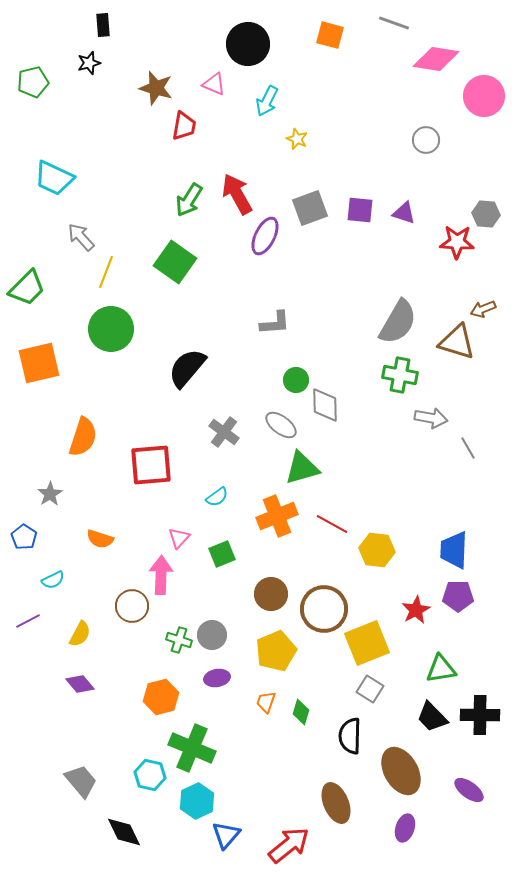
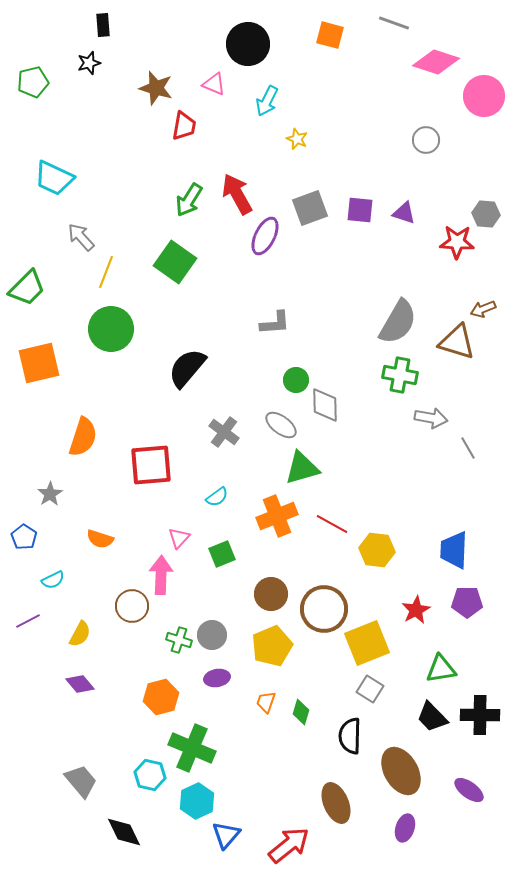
pink diamond at (436, 59): moved 3 px down; rotated 9 degrees clockwise
purple pentagon at (458, 596): moved 9 px right, 6 px down
yellow pentagon at (276, 651): moved 4 px left, 5 px up
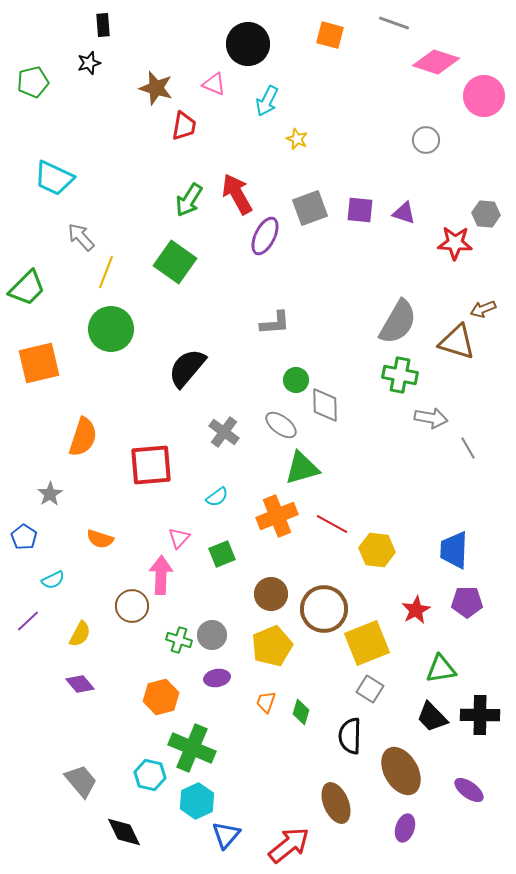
red star at (457, 242): moved 2 px left, 1 px down
purple line at (28, 621): rotated 15 degrees counterclockwise
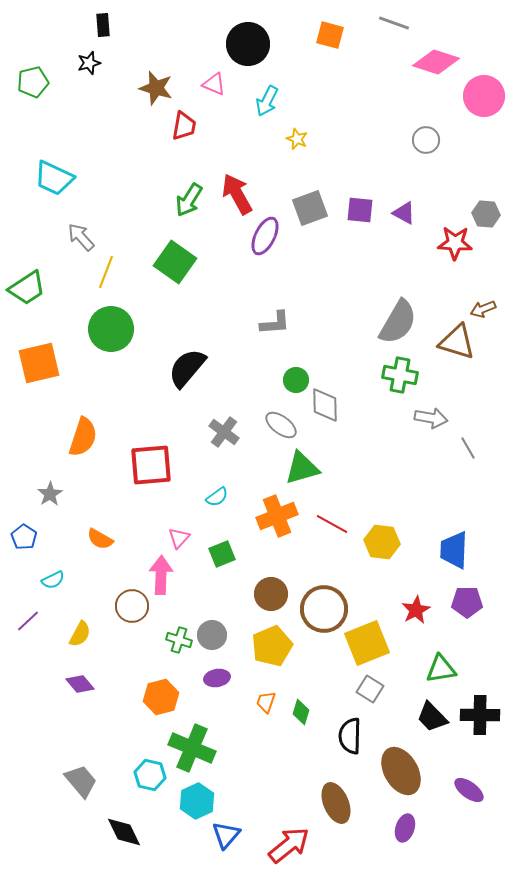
purple triangle at (404, 213): rotated 10 degrees clockwise
green trapezoid at (27, 288): rotated 12 degrees clockwise
orange semicircle at (100, 539): rotated 12 degrees clockwise
yellow hexagon at (377, 550): moved 5 px right, 8 px up
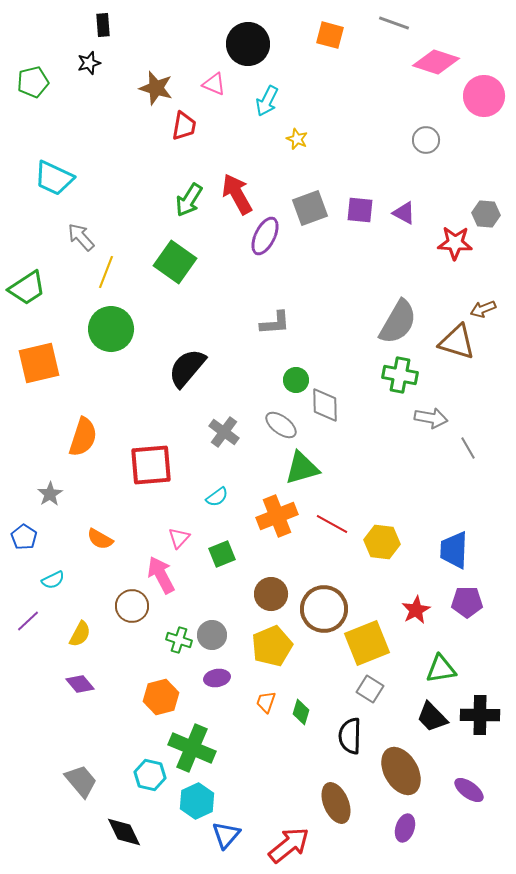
pink arrow at (161, 575): rotated 30 degrees counterclockwise
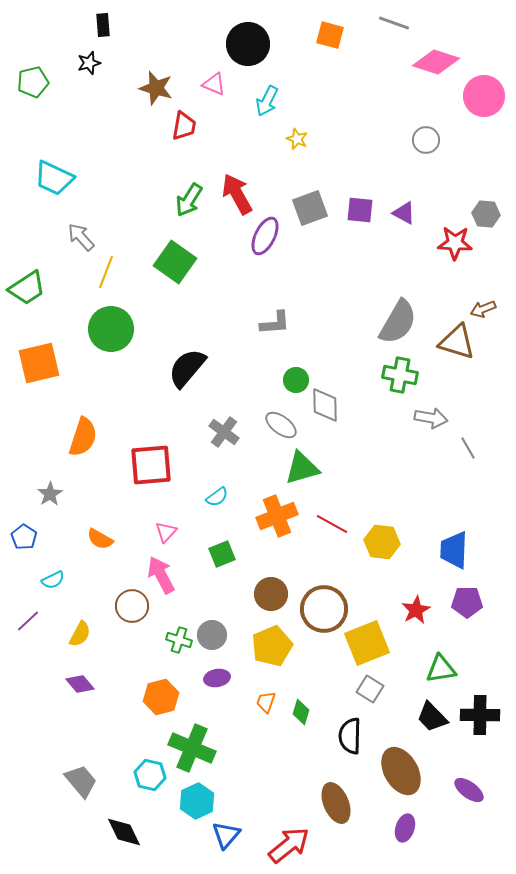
pink triangle at (179, 538): moved 13 px left, 6 px up
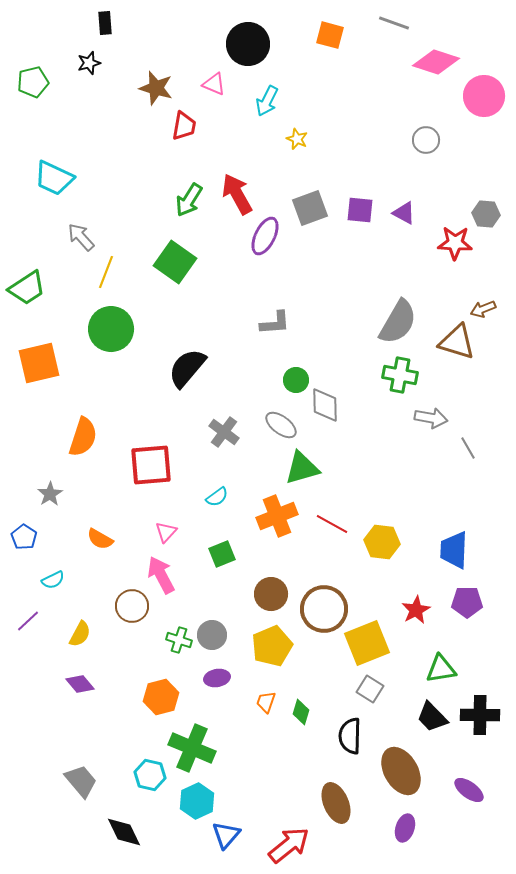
black rectangle at (103, 25): moved 2 px right, 2 px up
